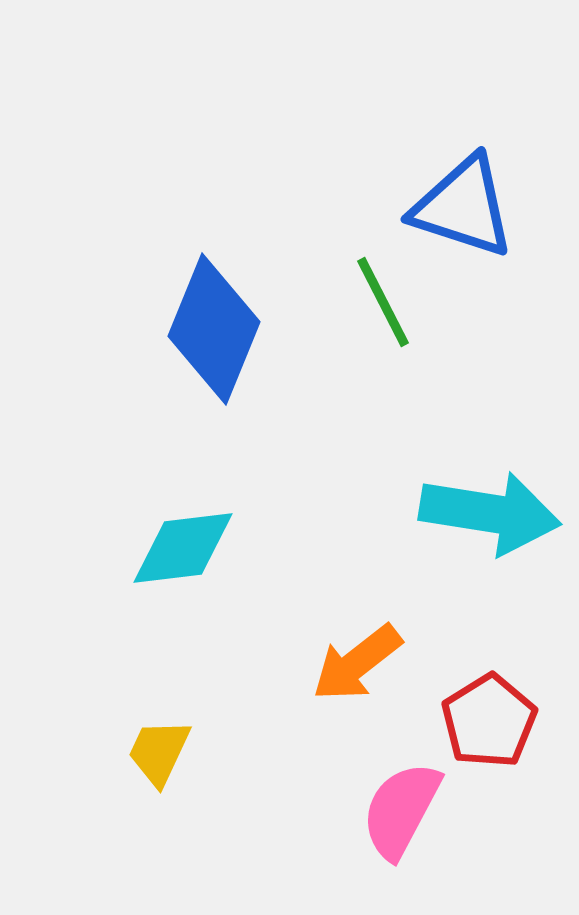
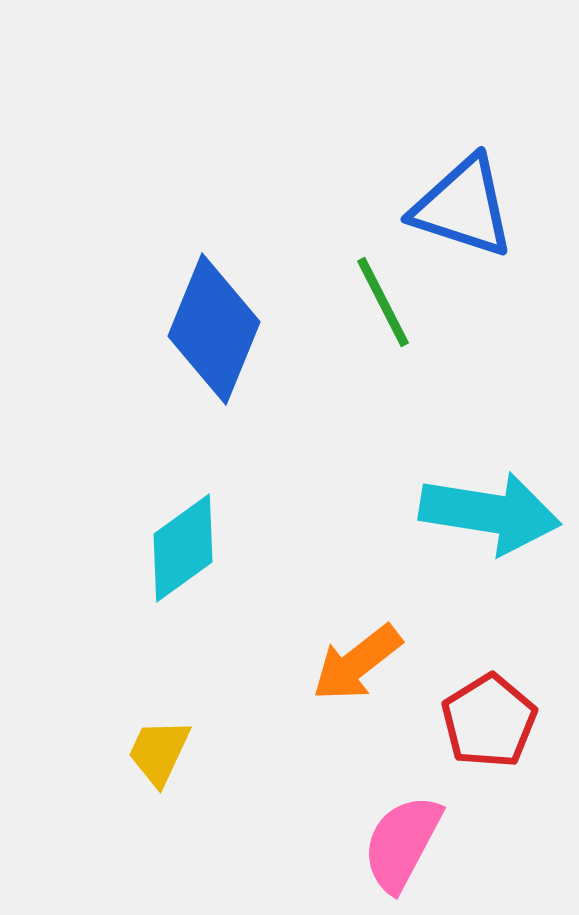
cyan diamond: rotated 29 degrees counterclockwise
pink semicircle: moved 1 px right, 33 px down
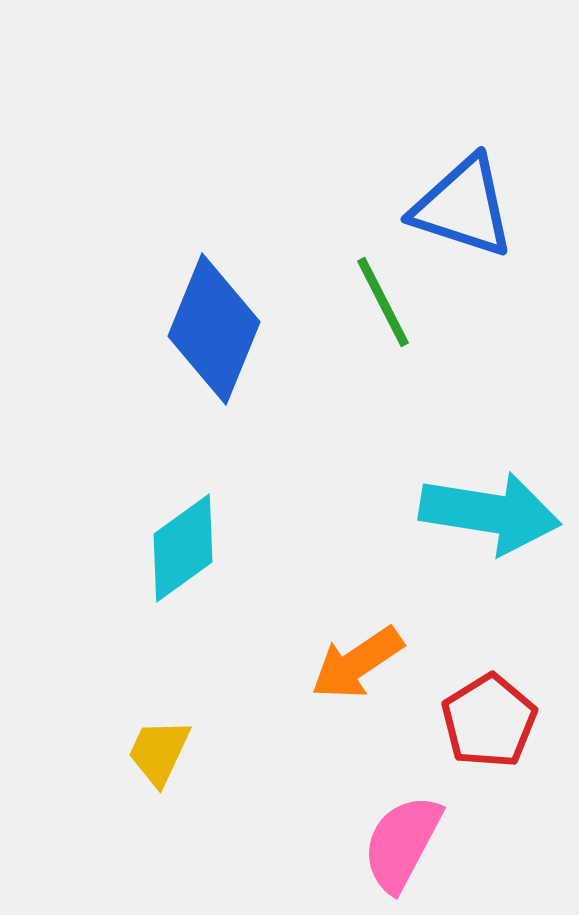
orange arrow: rotated 4 degrees clockwise
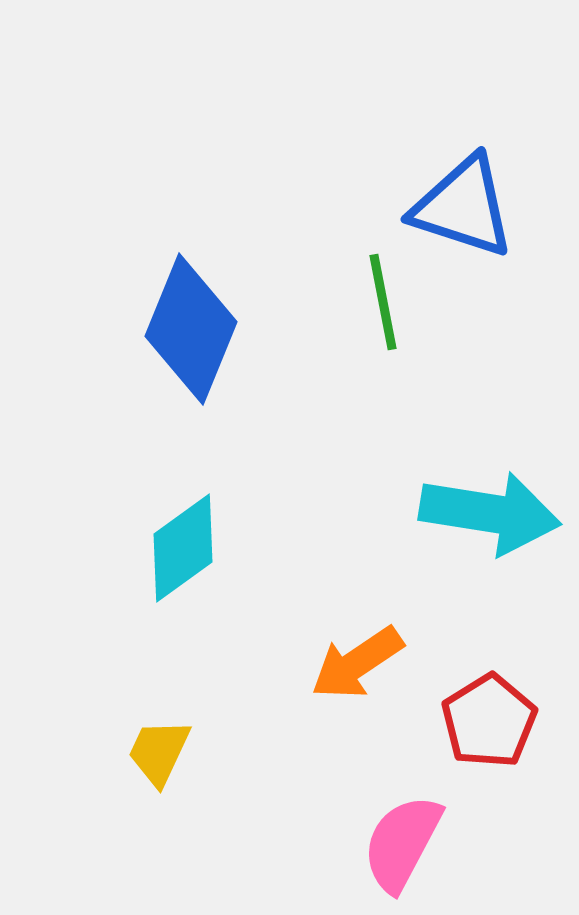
green line: rotated 16 degrees clockwise
blue diamond: moved 23 px left
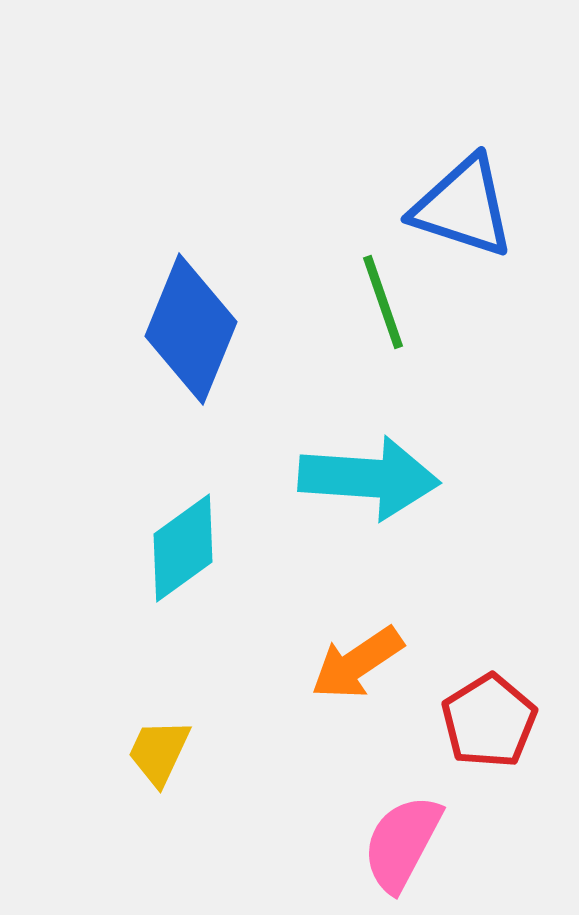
green line: rotated 8 degrees counterclockwise
cyan arrow: moved 121 px left, 35 px up; rotated 5 degrees counterclockwise
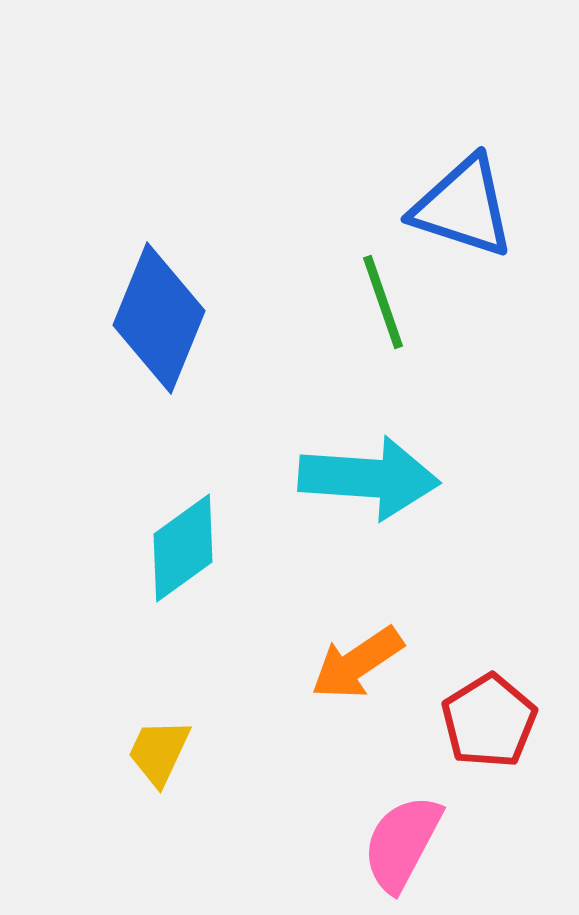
blue diamond: moved 32 px left, 11 px up
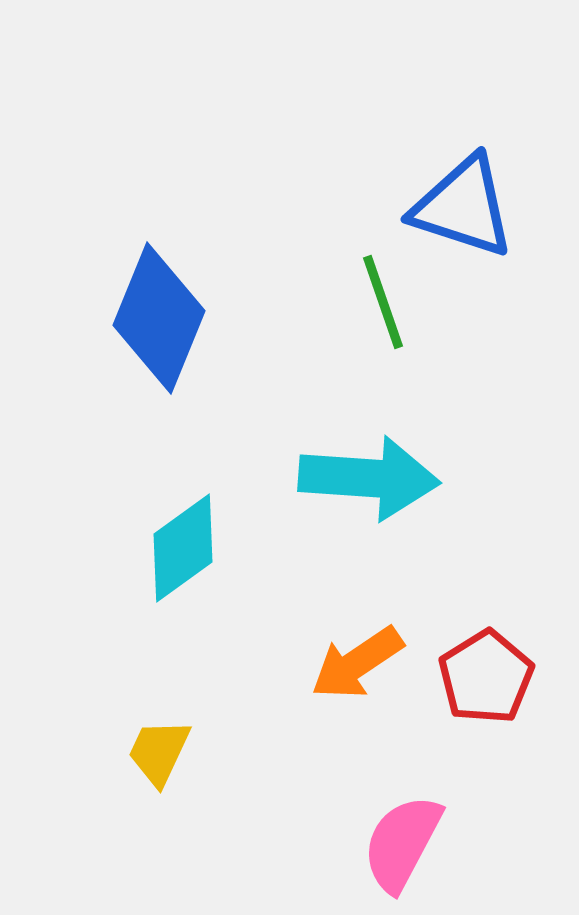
red pentagon: moved 3 px left, 44 px up
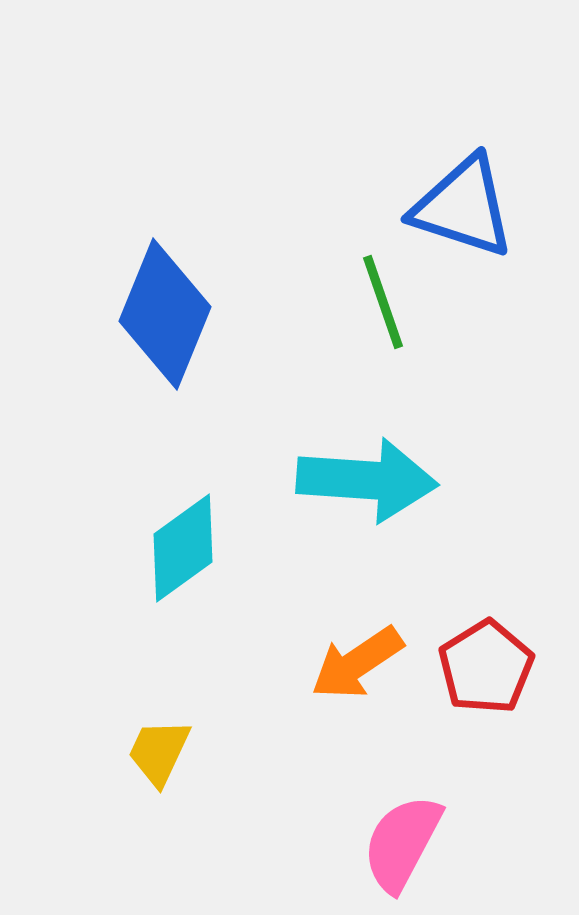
blue diamond: moved 6 px right, 4 px up
cyan arrow: moved 2 px left, 2 px down
red pentagon: moved 10 px up
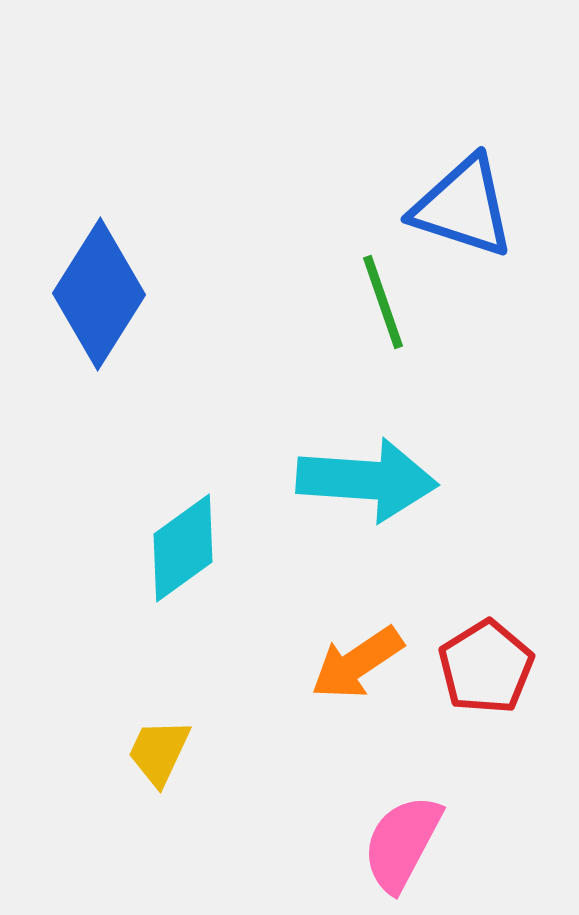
blue diamond: moved 66 px left, 20 px up; rotated 10 degrees clockwise
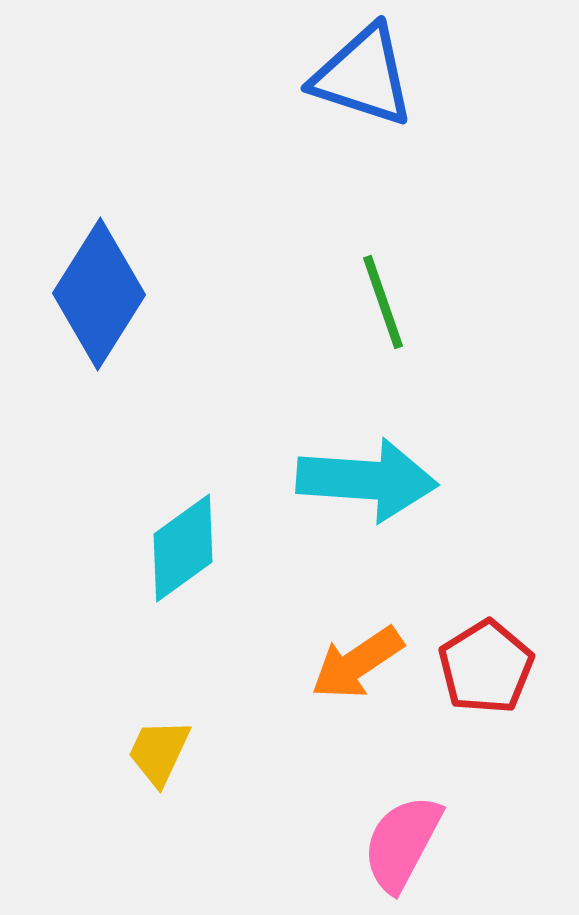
blue triangle: moved 100 px left, 131 px up
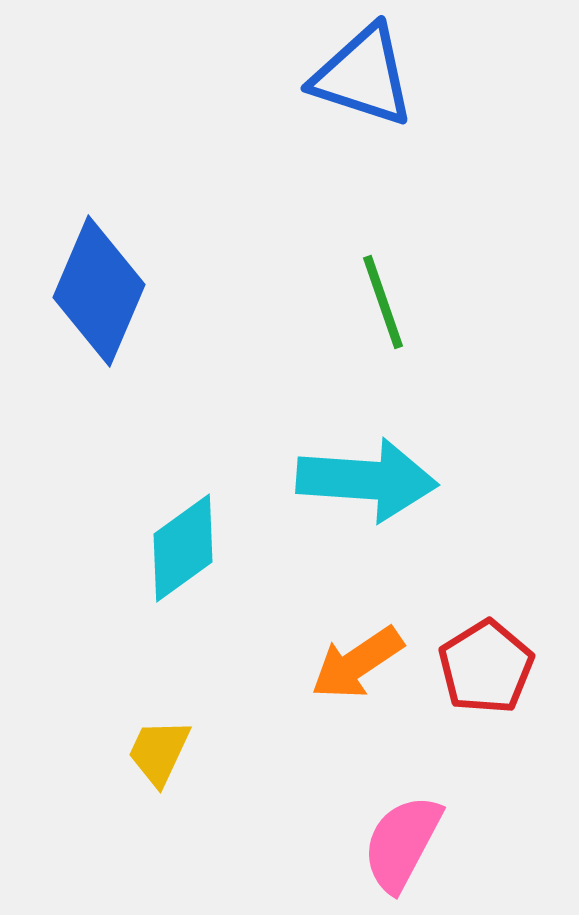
blue diamond: moved 3 px up; rotated 9 degrees counterclockwise
